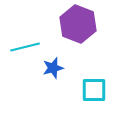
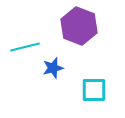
purple hexagon: moved 1 px right, 2 px down
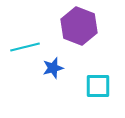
cyan square: moved 4 px right, 4 px up
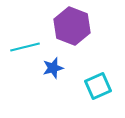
purple hexagon: moved 7 px left
cyan square: rotated 24 degrees counterclockwise
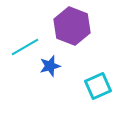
cyan line: rotated 16 degrees counterclockwise
blue star: moved 3 px left, 2 px up
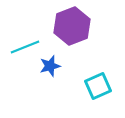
purple hexagon: rotated 18 degrees clockwise
cyan line: rotated 8 degrees clockwise
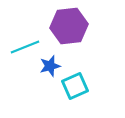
purple hexagon: moved 3 px left; rotated 15 degrees clockwise
cyan square: moved 23 px left
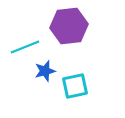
blue star: moved 5 px left, 5 px down
cyan square: rotated 12 degrees clockwise
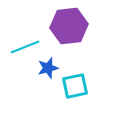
blue star: moved 3 px right, 3 px up
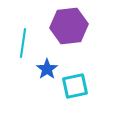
cyan line: moved 2 px left, 4 px up; rotated 60 degrees counterclockwise
blue star: moved 1 px left, 1 px down; rotated 20 degrees counterclockwise
